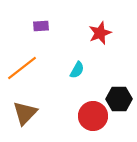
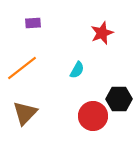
purple rectangle: moved 8 px left, 3 px up
red star: moved 2 px right
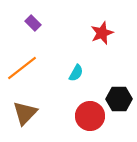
purple rectangle: rotated 49 degrees clockwise
cyan semicircle: moved 1 px left, 3 px down
red circle: moved 3 px left
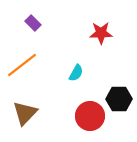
red star: moved 1 px left; rotated 20 degrees clockwise
orange line: moved 3 px up
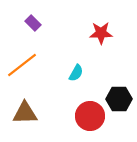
brown triangle: rotated 44 degrees clockwise
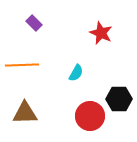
purple rectangle: moved 1 px right
red star: rotated 25 degrees clockwise
orange line: rotated 36 degrees clockwise
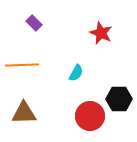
brown triangle: moved 1 px left
